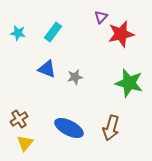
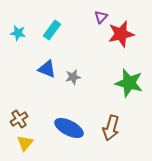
cyan rectangle: moved 1 px left, 2 px up
gray star: moved 2 px left
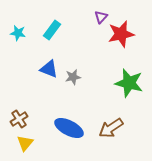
blue triangle: moved 2 px right
brown arrow: rotated 40 degrees clockwise
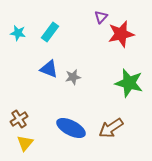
cyan rectangle: moved 2 px left, 2 px down
blue ellipse: moved 2 px right
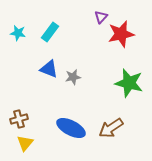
brown cross: rotated 18 degrees clockwise
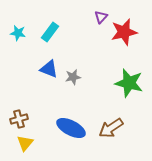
red star: moved 3 px right, 2 px up
